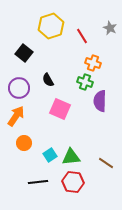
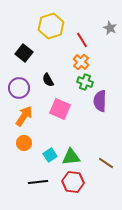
red line: moved 4 px down
orange cross: moved 12 px left, 1 px up; rotated 21 degrees clockwise
orange arrow: moved 8 px right
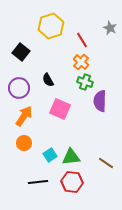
black square: moved 3 px left, 1 px up
red hexagon: moved 1 px left
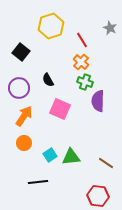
purple semicircle: moved 2 px left
red hexagon: moved 26 px right, 14 px down
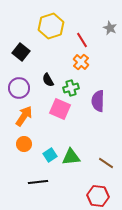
green cross: moved 14 px left, 6 px down; rotated 35 degrees counterclockwise
orange circle: moved 1 px down
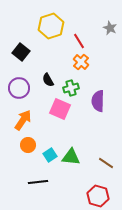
red line: moved 3 px left, 1 px down
orange arrow: moved 1 px left, 4 px down
orange circle: moved 4 px right, 1 px down
green triangle: rotated 12 degrees clockwise
red hexagon: rotated 10 degrees clockwise
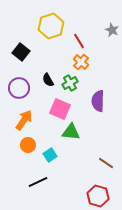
gray star: moved 2 px right, 2 px down
green cross: moved 1 px left, 5 px up; rotated 14 degrees counterclockwise
orange arrow: moved 1 px right
green triangle: moved 25 px up
black line: rotated 18 degrees counterclockwise
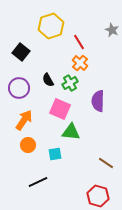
red line: moved 1 px down
orange cross: moved 1 px left, 1 px down
cyan square: moved 5 px right, 1 px up; rotated 24 degrees clockwise
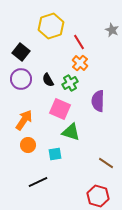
purple circle: moved 2 px right, 9 px up
green triangle: rotated 12 degrees clockwise
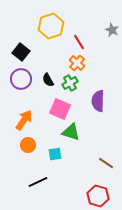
orange cross: moved 3 px left
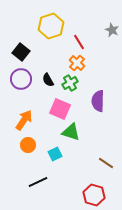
cyan square: rotated 16 degrees counterclockwise
red hexagon: moved 4 px left, 1 px up
